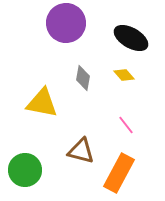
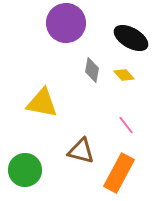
gray diamond: moved 9 px right, 8 px up
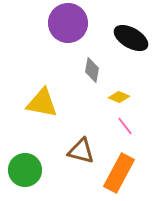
purple circle: moved 2 px right
yellow diamond: moved 5 px left, 22 px down; rotated 25 degrees counterclockwise
pink line: moved 1 px left, 1 px down
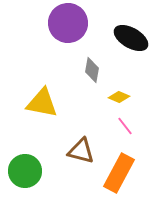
green circle: moved 1 px down
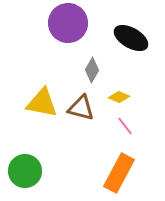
gray diamond: rotated 20 degrees clockwise
brown triangle: moved 43 px up
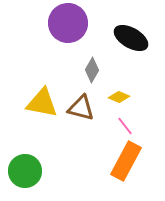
orange rectangle: moved 7 px right, 12 px up
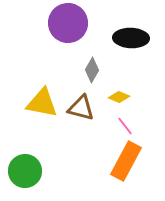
black ellipse: rotated 28 degrees counterclockwise
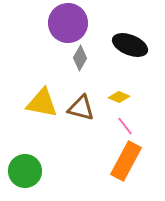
black ellipse: moved 1 px left, 7 px down; rotated 20 degrees clockwise
gray diamond: moved 12 px left, 12 px up
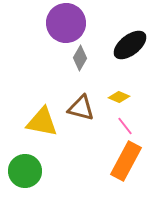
purple circle: moved 2 px left
black ellipse: rotated 60 degrees counterclockwise
yellow triangle: moved 19 px down
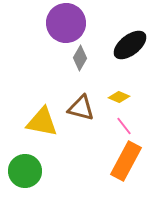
pink line: moved 1 px left
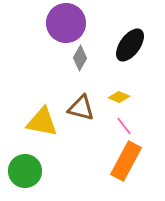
black ellipse: rotated 16 degrees counterclockwise
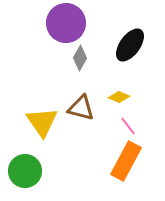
yellow triangle: rotated 44 degrees clockwise
pink line: moved 4 px right
